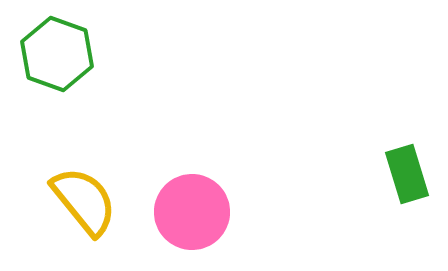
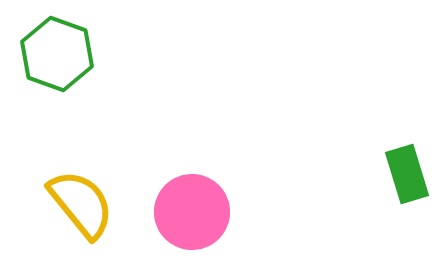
yellow semicircle: moved 3 px left, 3 px down
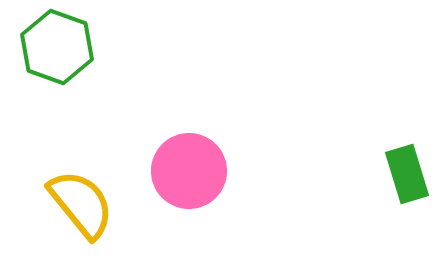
green hexagon: moved 7 px up
pink circle: moved 3 px left, 41 px up
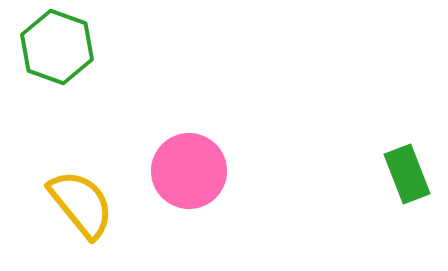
green rectangle: rotated 4 degrees counterclockwise
